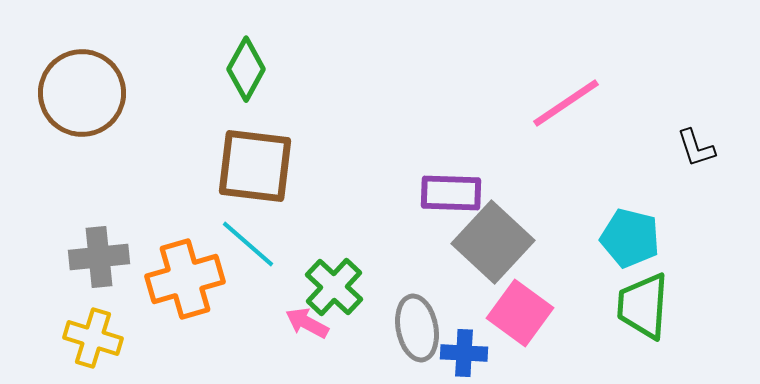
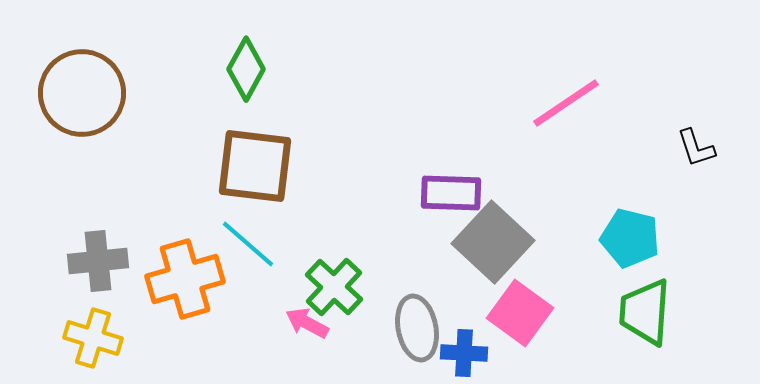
gray cross: moved 1 px left, 4 px down
green trapezoid: moved 2 px right, 6 px down
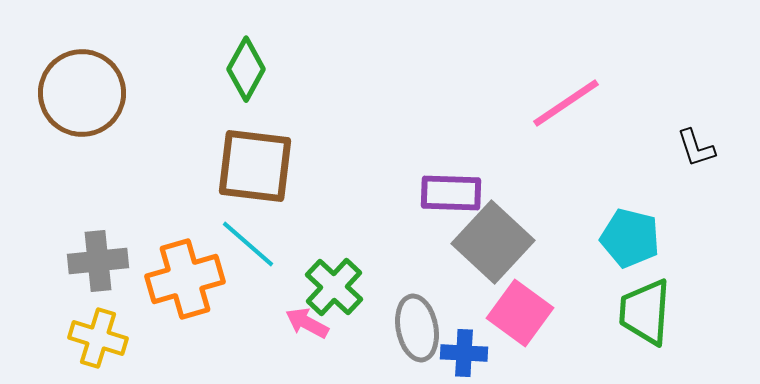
yellow cross: moved 5 px right
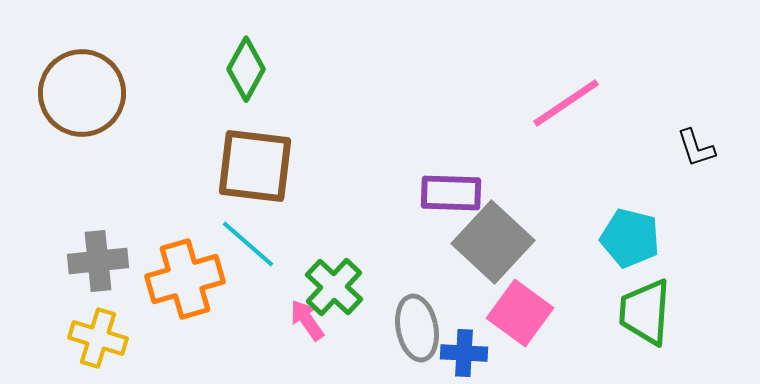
pink arrow: moved 3 px up; rotated 27 degrees clockwise
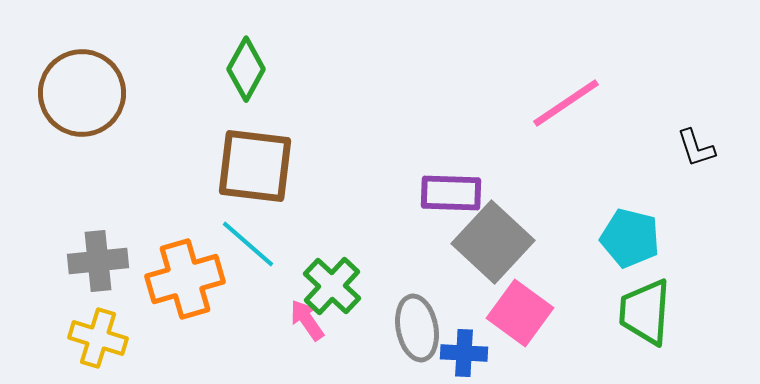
green cross: moved 2 px left, 1 px up
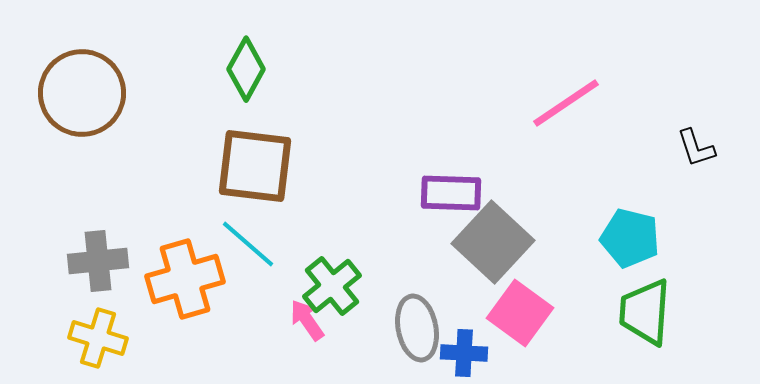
green cross: rotated 8 degrees clockwise
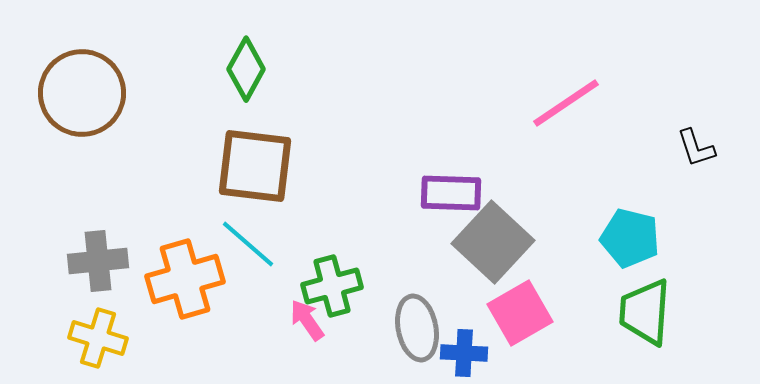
green cross: rotated 24 degrees clockwise
pink square: rotated 24 degrees clockwise
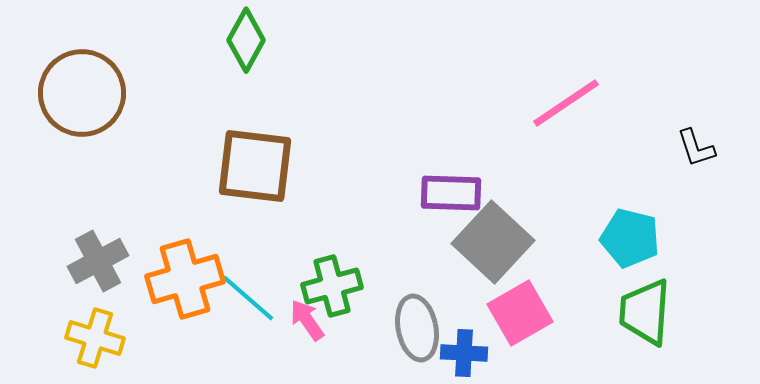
green diamond: moved 29 px up
cyan line: moved 54 px down
gray cross: rotated 22 degrees counterclockwise
yellow cross: moved 3 px left
